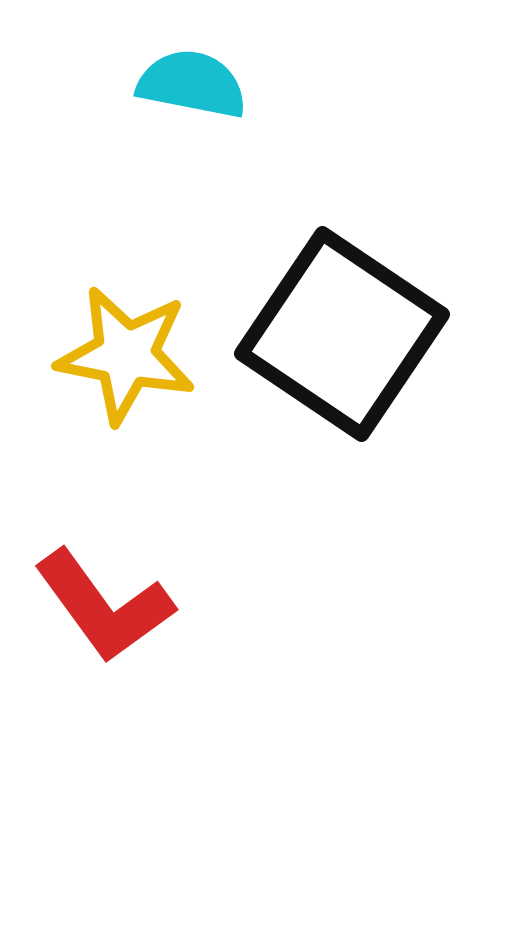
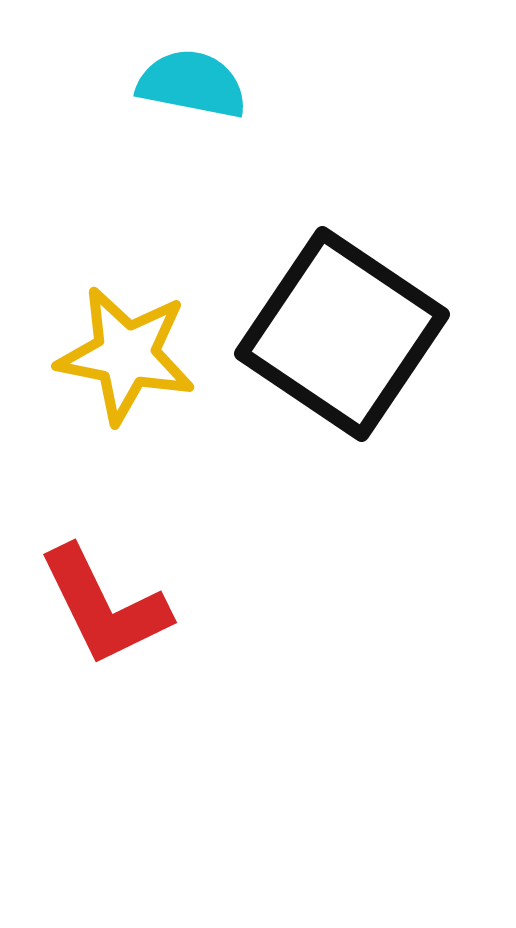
red L-shape: rotated 10 degrees clockwise
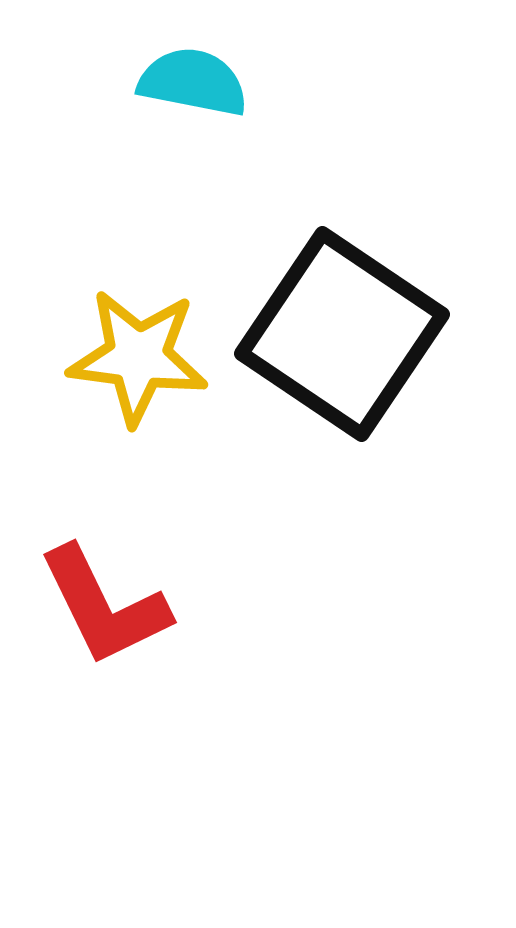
cyan semicircle: moved 1 px right, 2 px up
yellow star: moved 12 px right, 2 px down; rotated 4 degrees counterclockwise
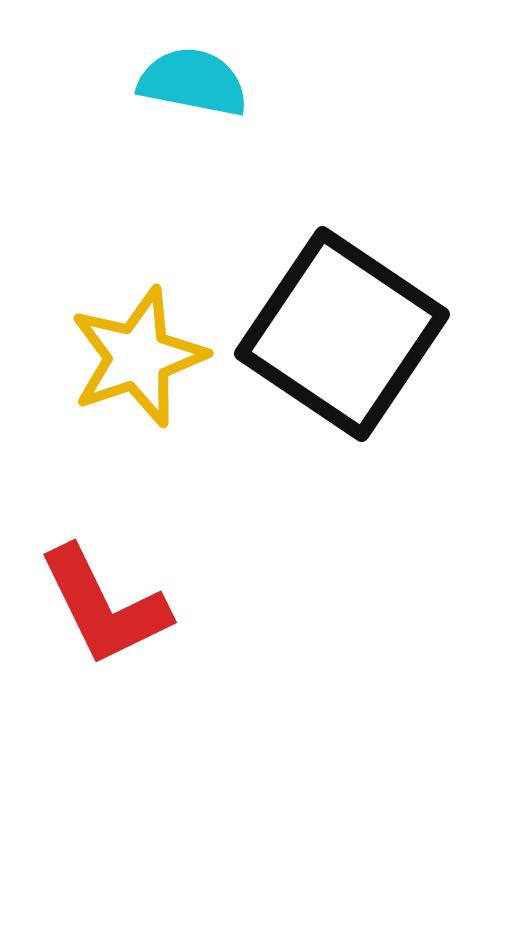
yellow star: rotated 26 degrees counterclockwise
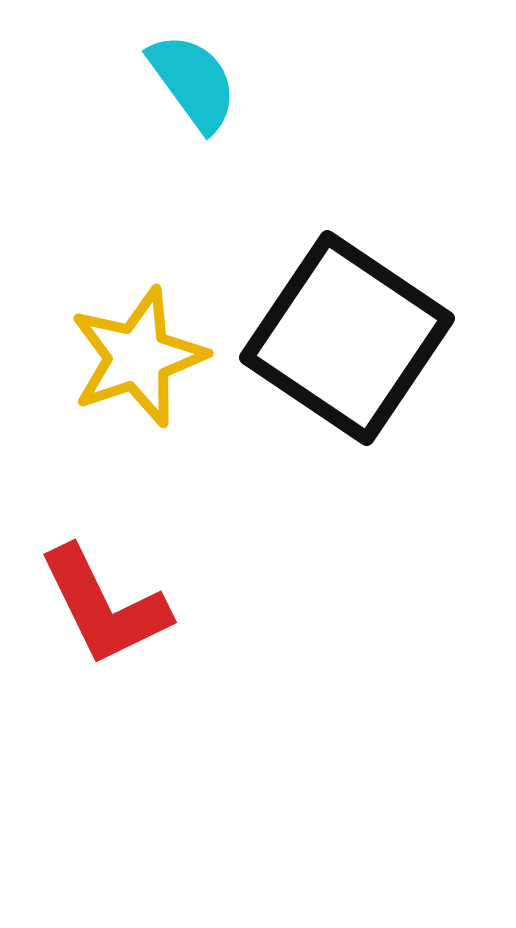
cyan semicircle: rotated 43 degrees clockwise
black square: moved 5 px right, 4 px down
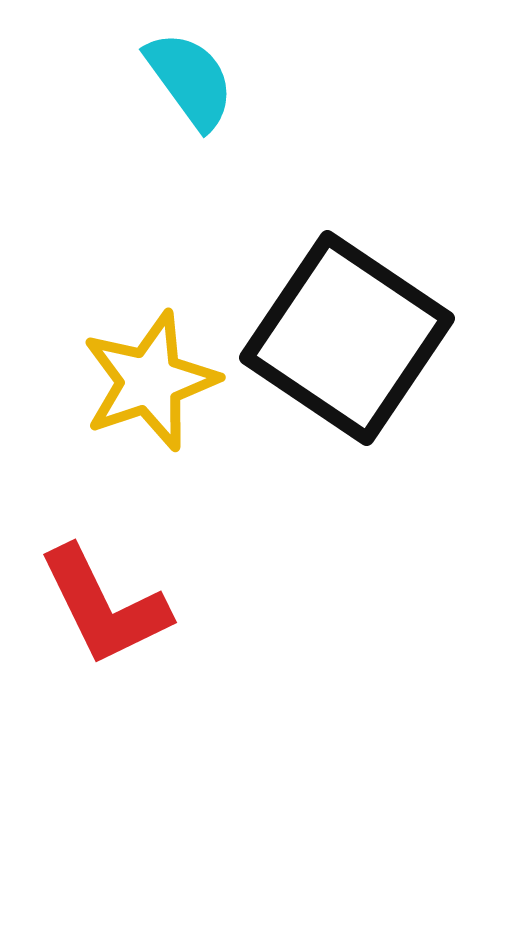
cyan semicircle: moved 3 px left, 2 px up
yellow star: moved 12 px right, 24 px down
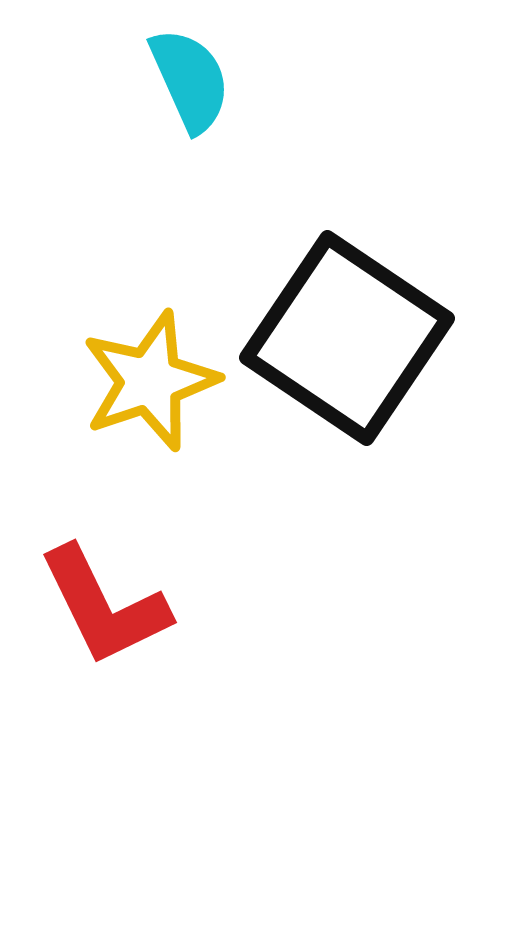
cyan semicircle: rotated 12 degrees clockwise
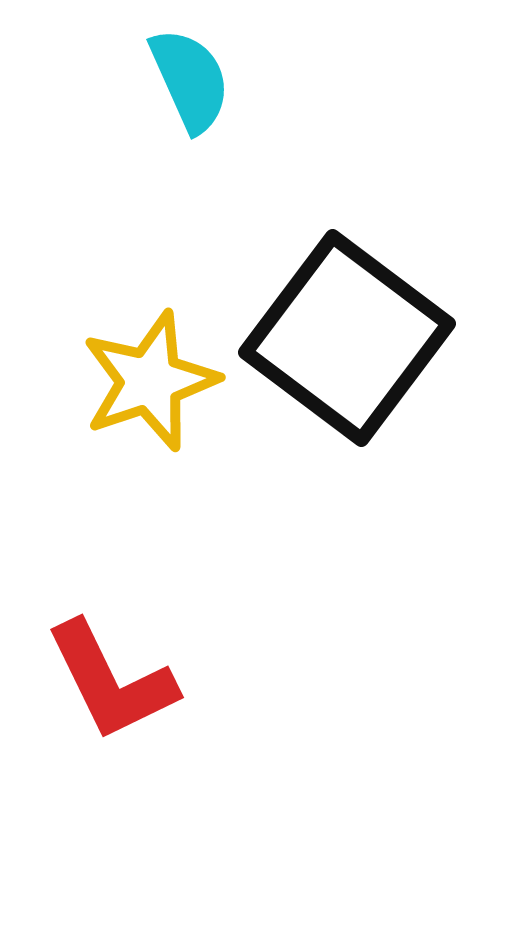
black square: rotated 3 degrees clockwise
red L-shape: moved 7 px right, 75 px down
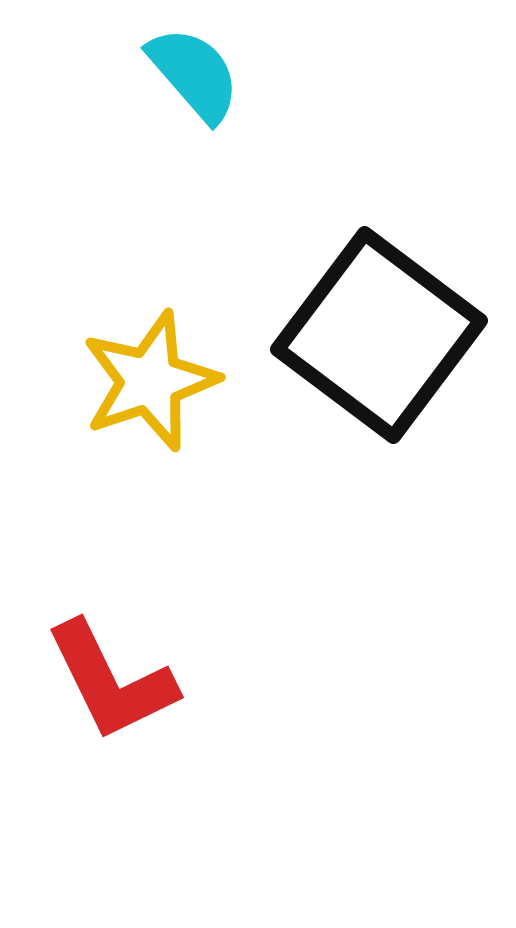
cyan semicircle: moved 4 px right, 6 px up; rotated 17 degrees counterclockwise
black square: moved 32 px right, 3 px up
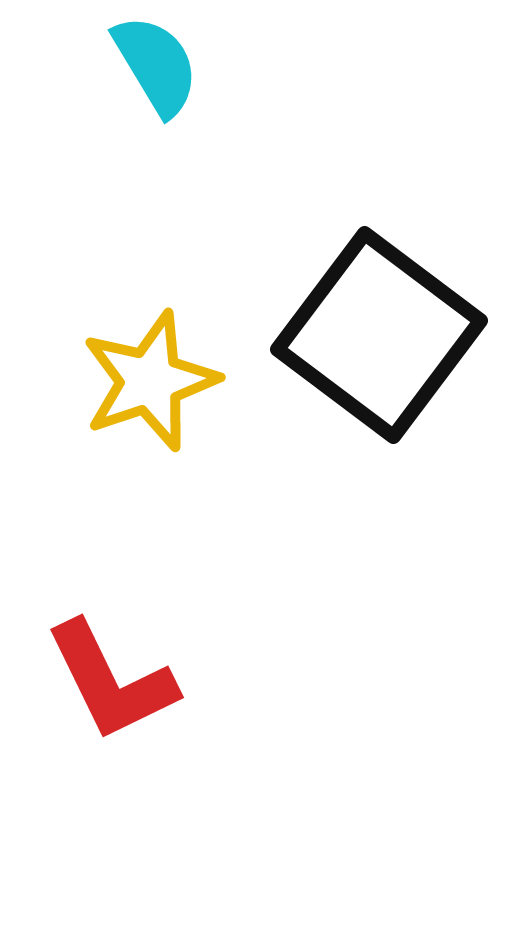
cyan semicircle: moved 38 px left, 9 px up; rotated 10 degrees clockwise
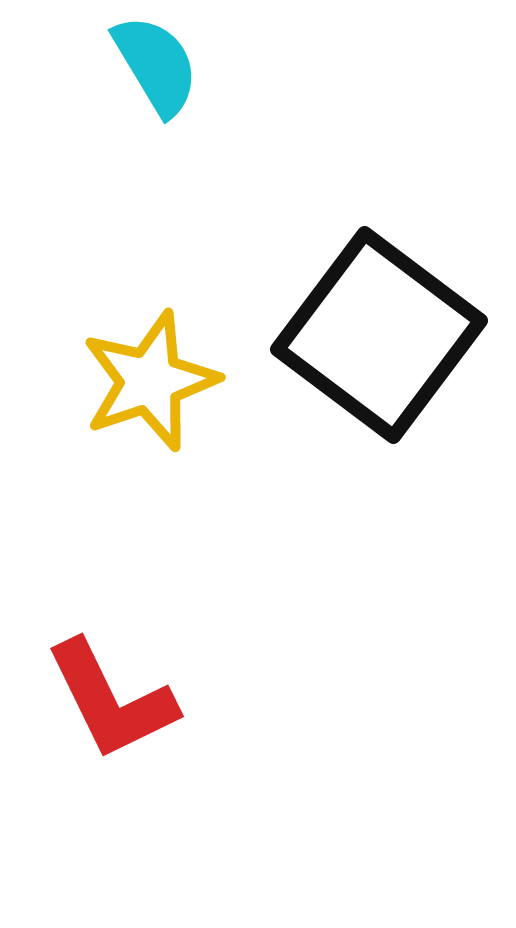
red L-shape: moved 19 px down
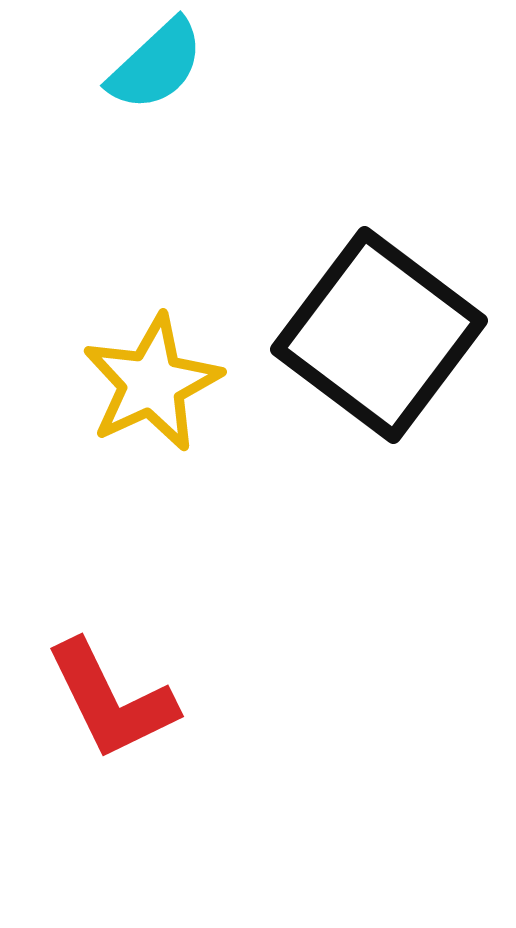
cyan semicircle: rotated 78 degrees clockwise
yellow star: moved 2 px right, 2 px down; rotated 6 degrees counterclockwise
